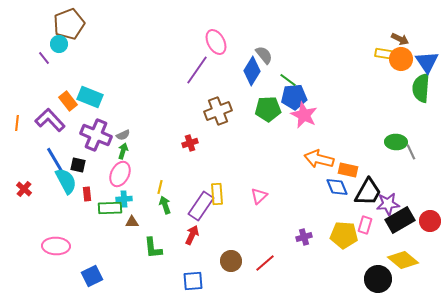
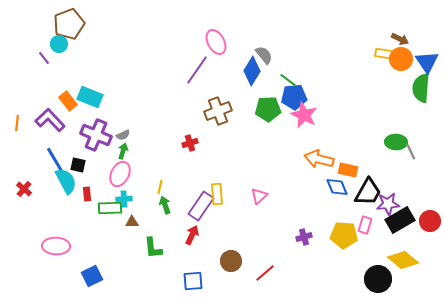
red line at (265, 263): moved 10 px down
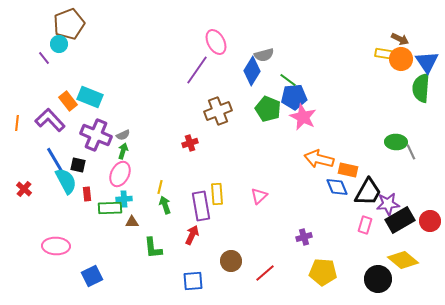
gray semicircle at (264, 55): rotated 114 degrees clockwise
green pentagon at (268, 109): rotated 25 degrees clockwise
pink star at (304, 115): moved 1 px left, 2 px down
purple rectangle at (201, 206): rotated 44 degrees counterclockwise
yellow pentagon at (344, 235): moved 21 px left, 37 px down
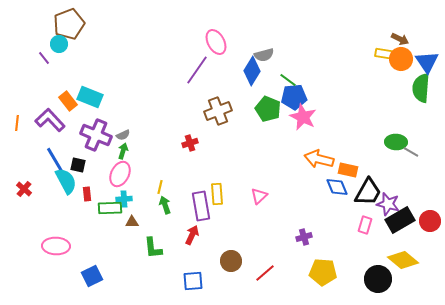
gray line at (411, 152): rotated 35 degrees counterclockwise
purple star at (388, 204): rotated 20 degrees clockwise
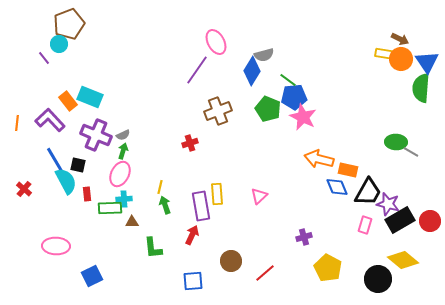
yellow pentagon at (323, 272): moved 5 px right, 4 px up; rotated 24 degrees clockwise
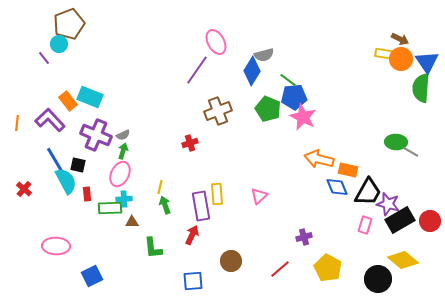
red line at (265, 273): moved 15 px right, 4 px up
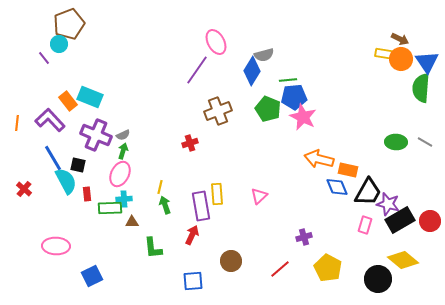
green line at (288, 80): rotated 42 degrees counterclockwise
gray line at (411, 152): moved 14 px right, 10 px up
blue line at (55, 160): moved 2 px left, 2 px up
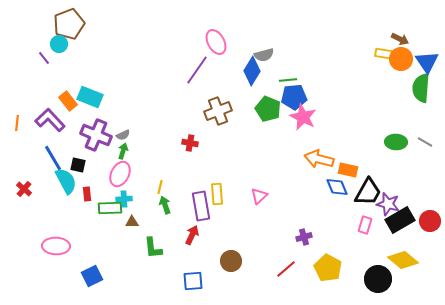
red cross at (190, 143): rotated 28 degrees clockwise
red line at (280, 269): moved 6 px right
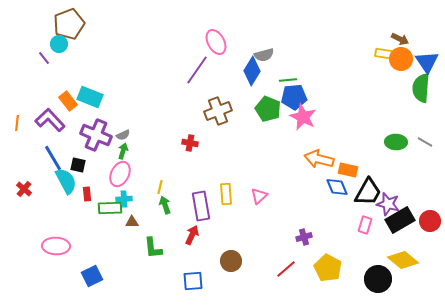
yellow rectangle at (217, 194): moved 9 px right
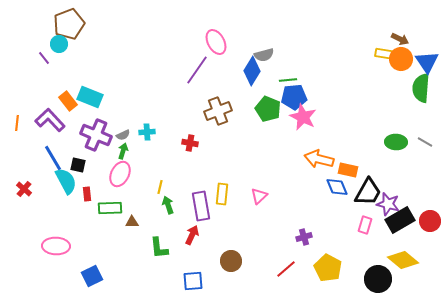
yellow rectangle at (226, 194): moved 4 px left; rotated 10 degrees clockwise
cyan cross at (124, 199): moved 23 px right, 67 px up
green arrow at (165, 205): moved 3 px right
green L-shape at (153, 248): moved 6 px right
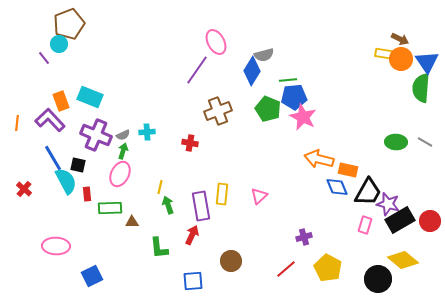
orange rectangle at (68, 101): moved 7 px left; rotated 18 degrees clockwise
